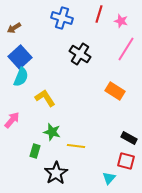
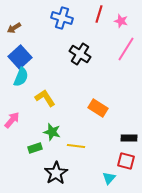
orange rectangle: moved 17 px left, 17 px down
black rectangle: rotated 28 degrees counterclockwise
green rectangle: moved 3 px up; rotated 56 degrees clockwise
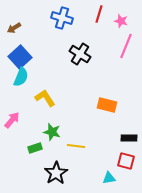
pink line: moved 3 px up; rotated 10 degrees counterclockwise
orange rectangle: moved 9 px right, 3 px up; rotated 18 degrees counterclockwise
cyan triangle: rotated 40 degrees clockwise
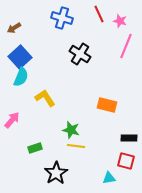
red line: rotated 42 degrees counterclockwise
pink star: moved 1 px left
green star: moved 19 px right, 2 px up
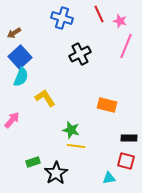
brown arrow: moved 5 px down
black cross: rotated 30 degrees clockwise
green rectangle: moved 2 px left, 14 px down
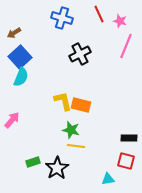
yellow L-shape: moved 18 px right, 3 px down; rotated 20 degrees clockwise
orange rectangle: moved 26 px left
black star: moved 1 px right, 5 px up
cyan triangle: moved 1 px left, 1 px down
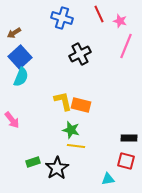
pink arrow: rotated 102 degrees clockwise
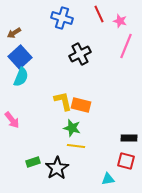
green star: moved 1 px right, 2 px up
